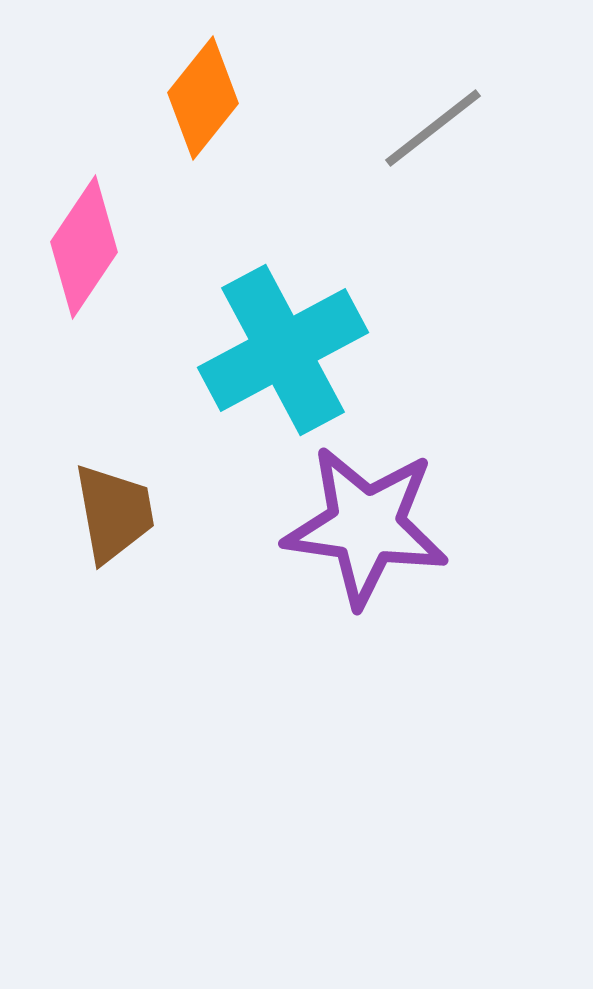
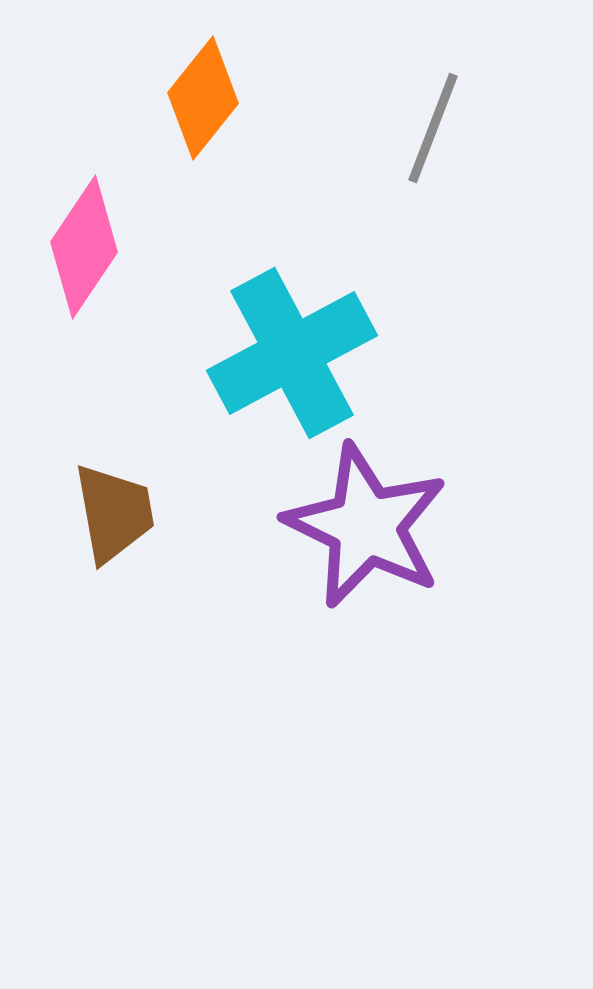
gray line: rotated 31 degrees counterclockwise
cyan cross: moved 9 px right, 3 px down
purple star: rotated 18 degrees clockwise
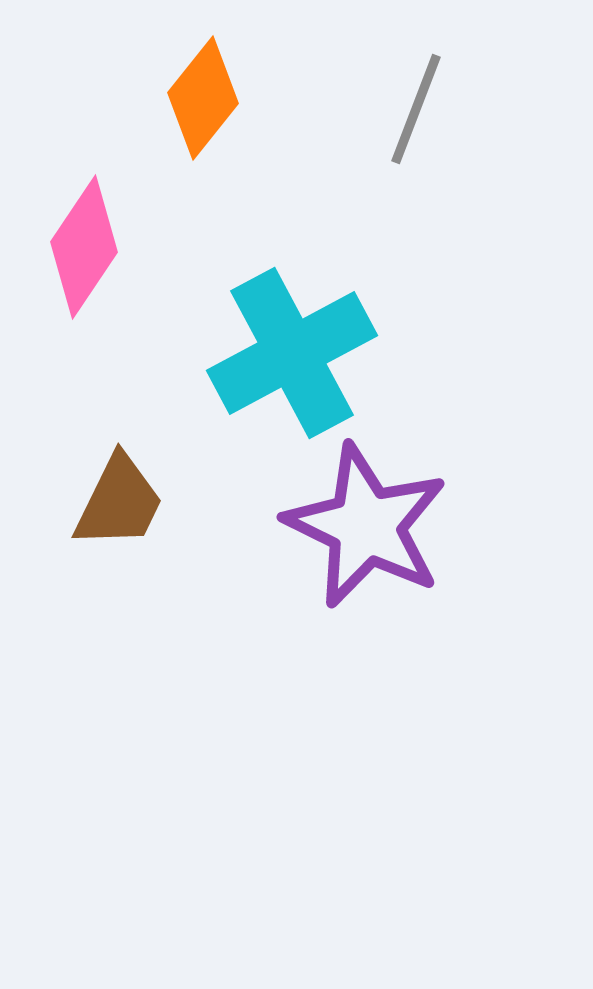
gray line: moved 17 px left, 19 px up
brown trapezoid: moved 5 px right, 11 px up; rotated 36 degrees clockwise
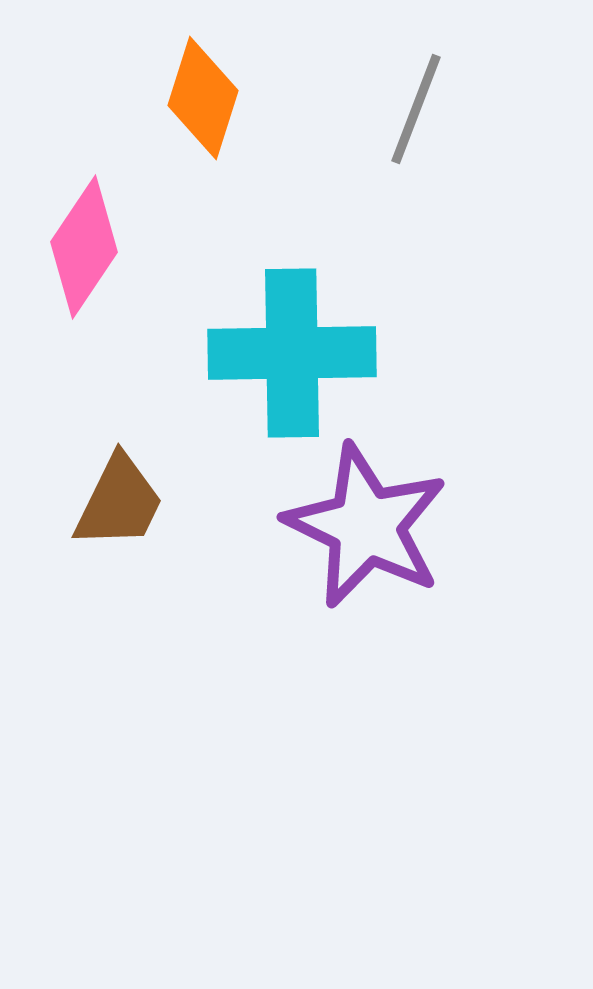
orange diamond: rotated 21 degrees counterclockwise
cyan cross: rotated 27 degrees clockwise
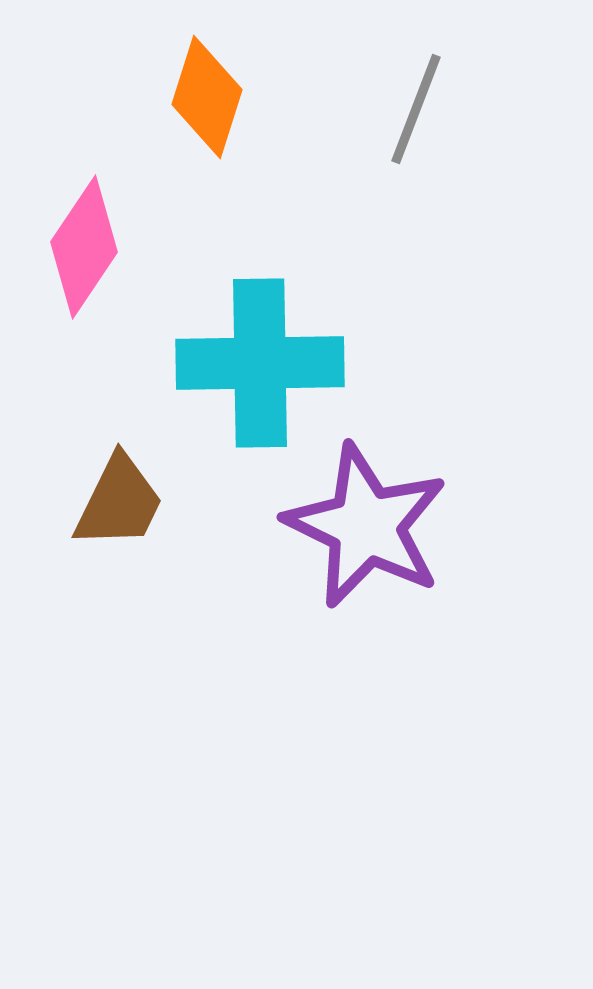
orange diamond: moved 4 px right, 1 px up
cyan cross: moved 32 px left, 10 px down
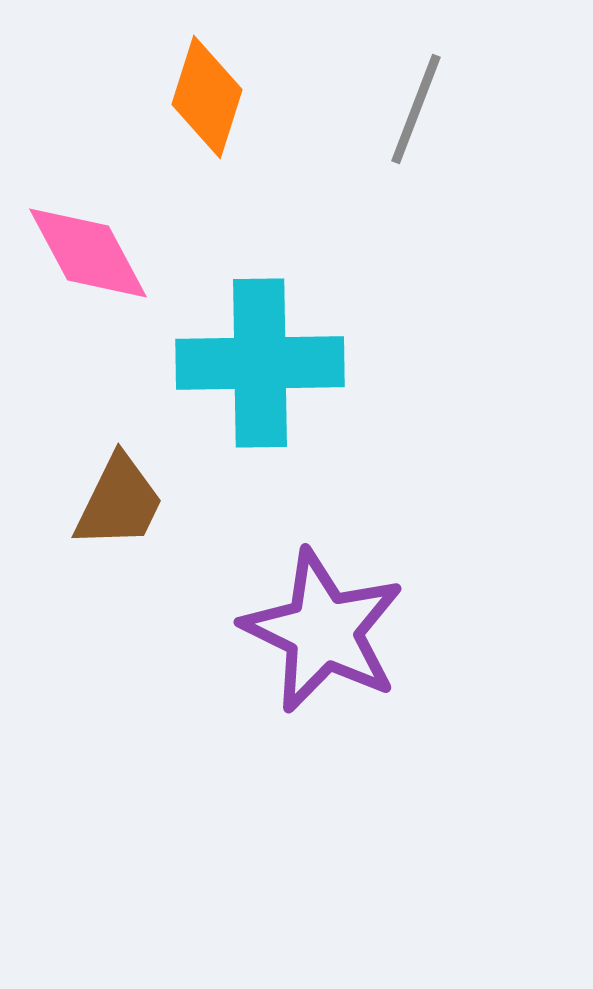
pink diamond: moved 4 px right, 6 px down; rotated 62 degrees counterclockwise
purple star: moved 43 px left, 105 px down
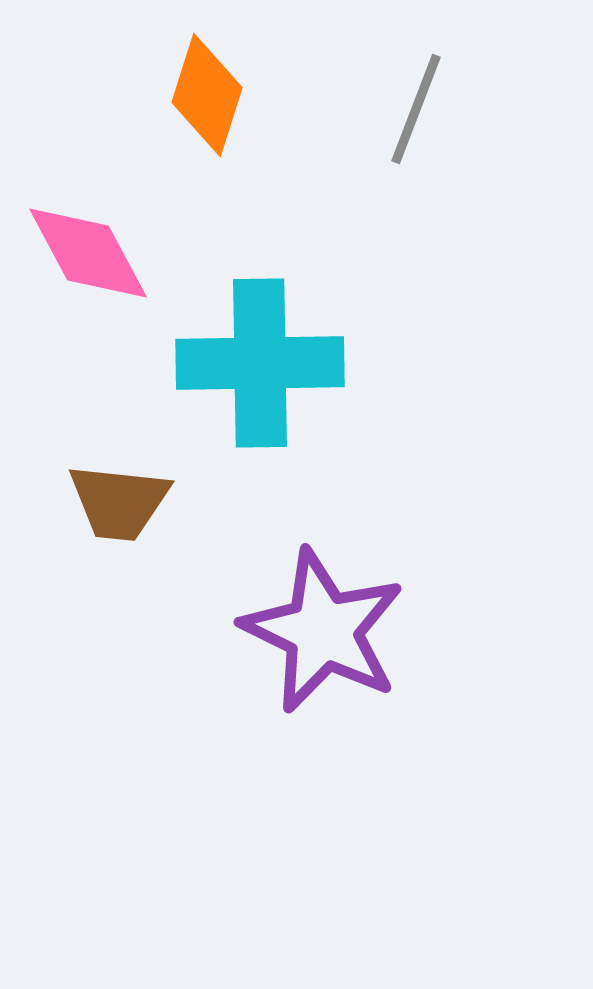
orange diamond: moved 2 px up
brown trapezoid: rotated 70 degrees clockwise
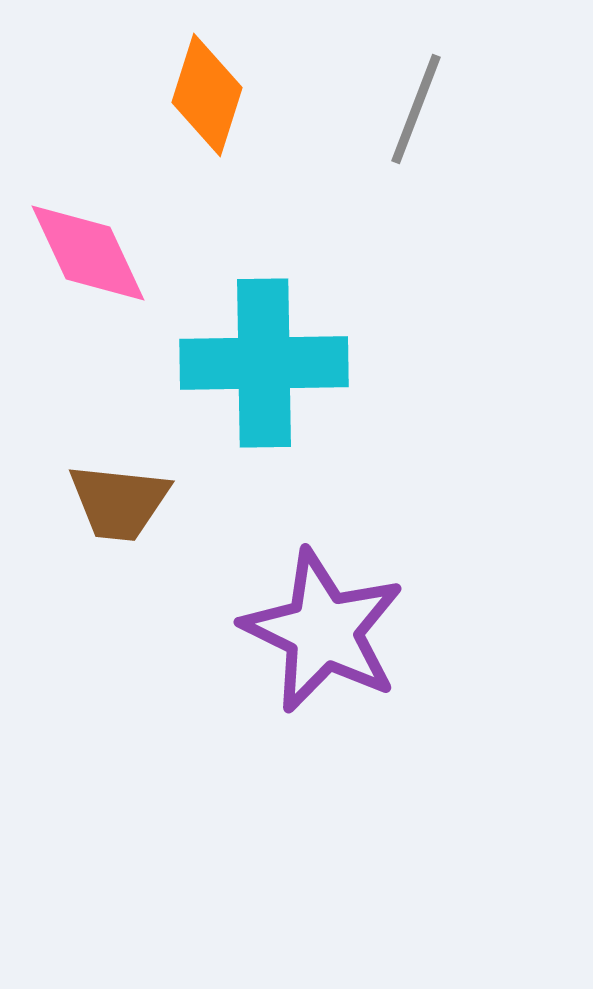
pink diamond: rotated 3 degrees clockwise
cyan cross: moved 4 px right
